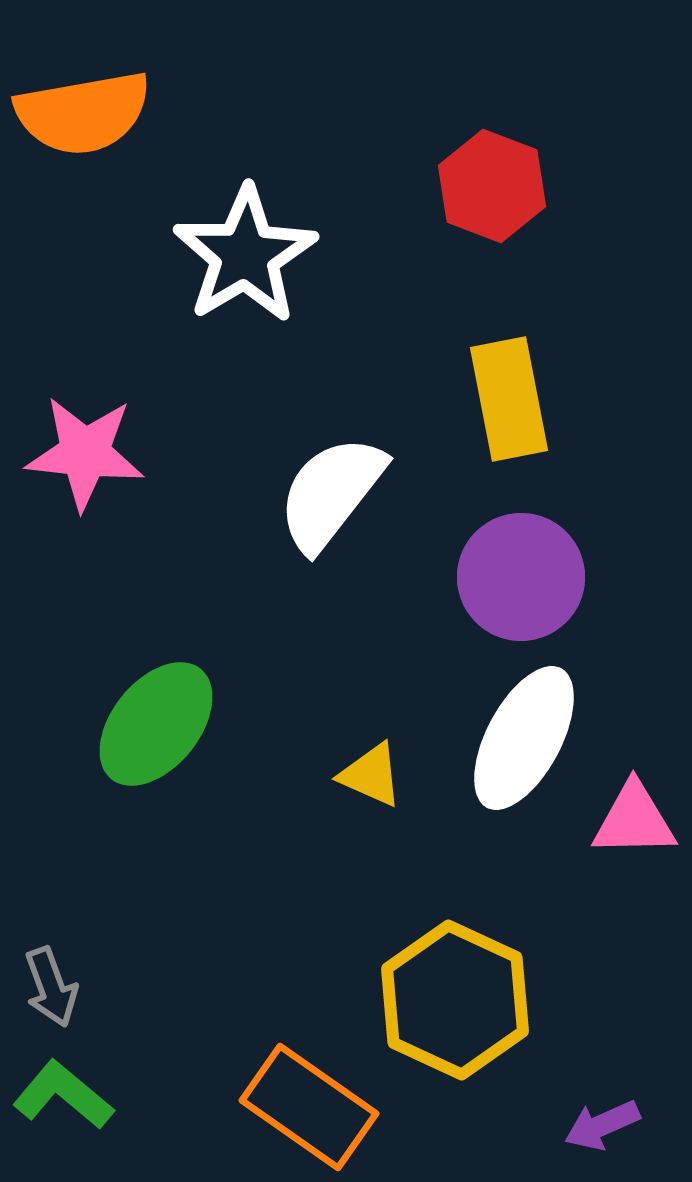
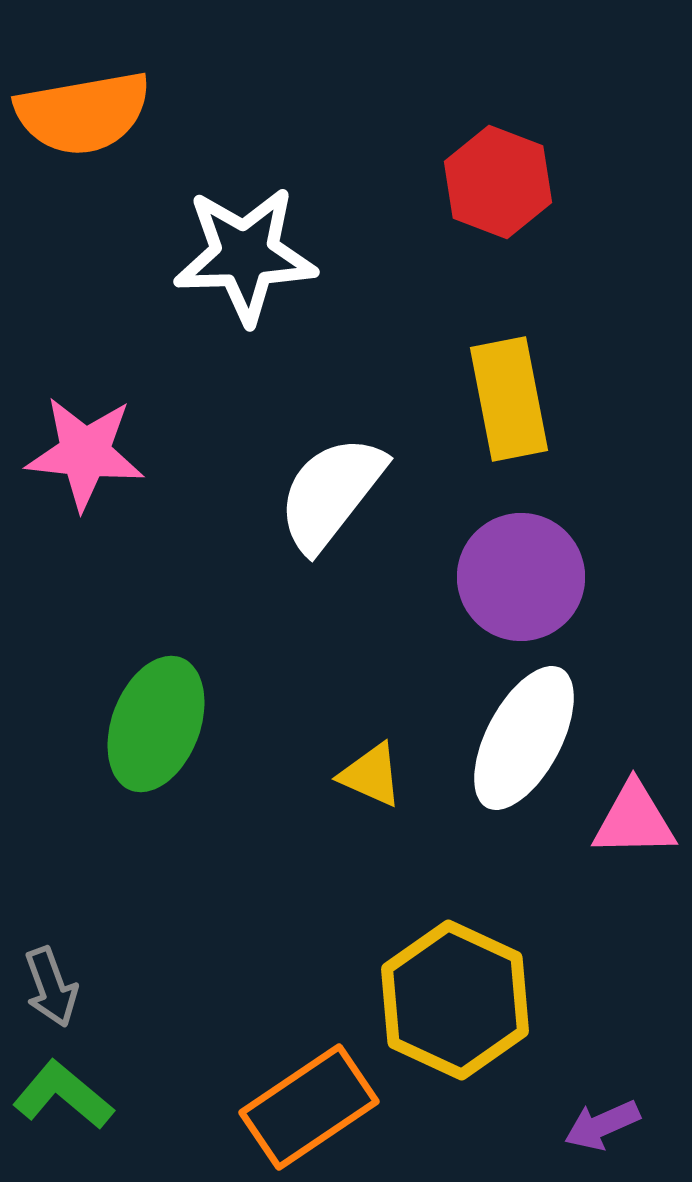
red hexagon: moved 6 px right, 4 px up
white star: rotated 29 degrees clockwise
green ellipse: rotated 18 degrees counterclockwise
orange rectangle: rotated 69 degrees counterclockwise
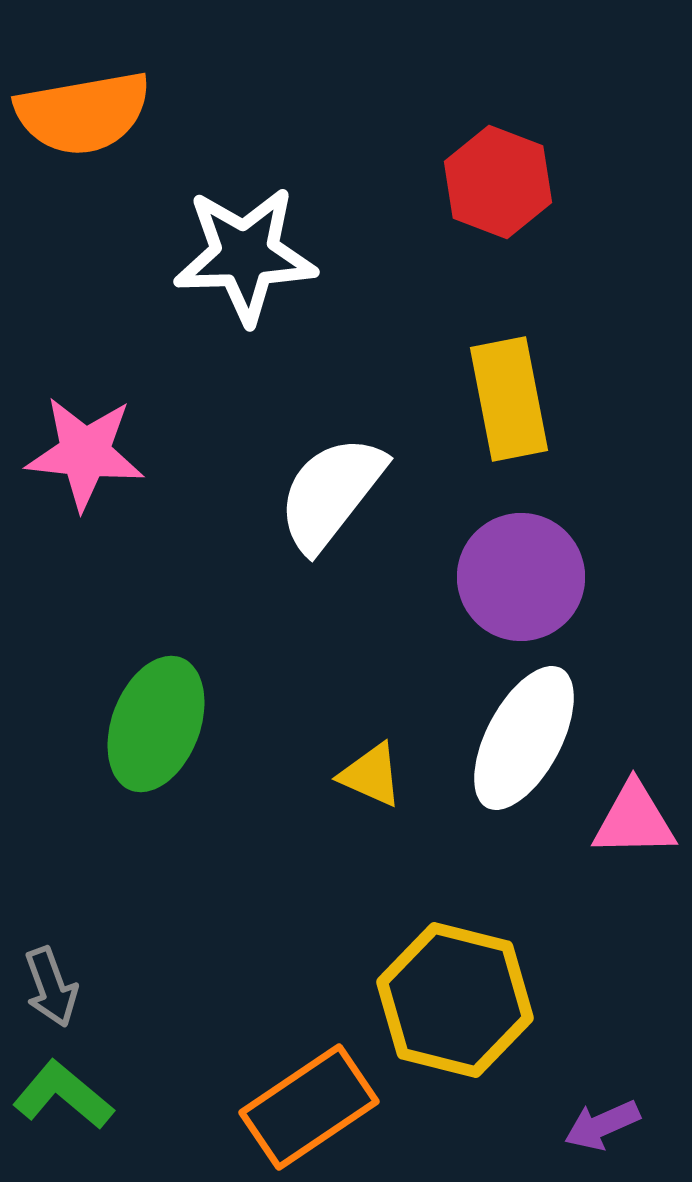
yellow hexagon: rotated 11 degrees counterclockwise
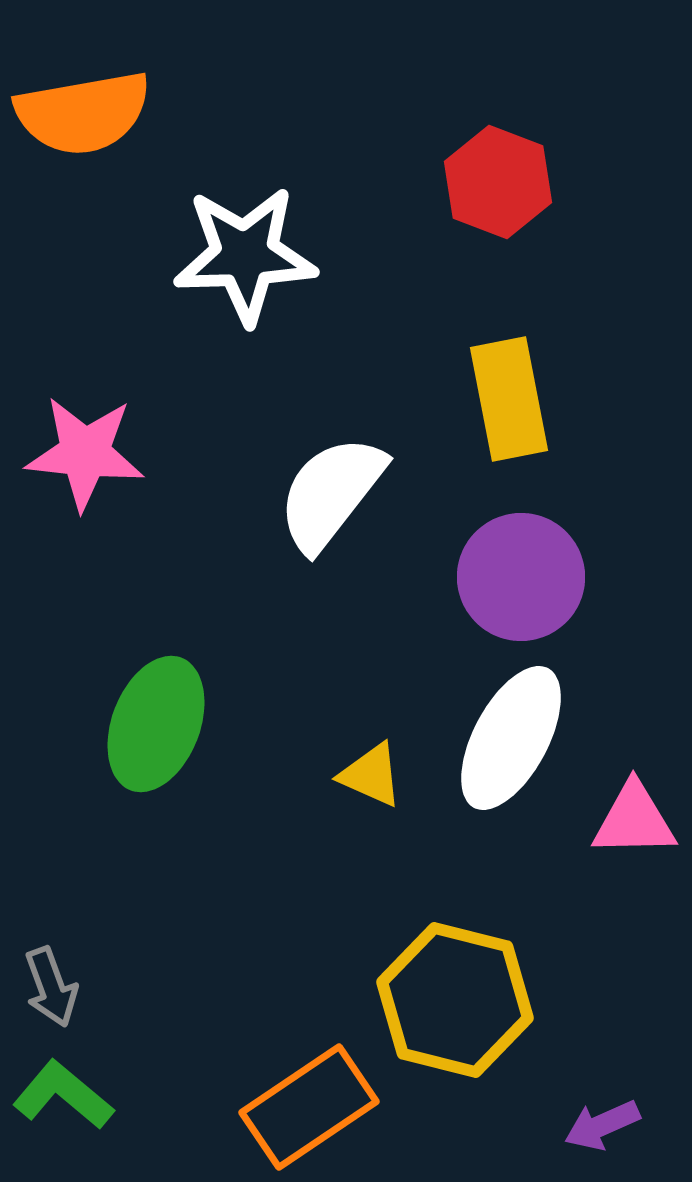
white ellipse: moved 13 px left
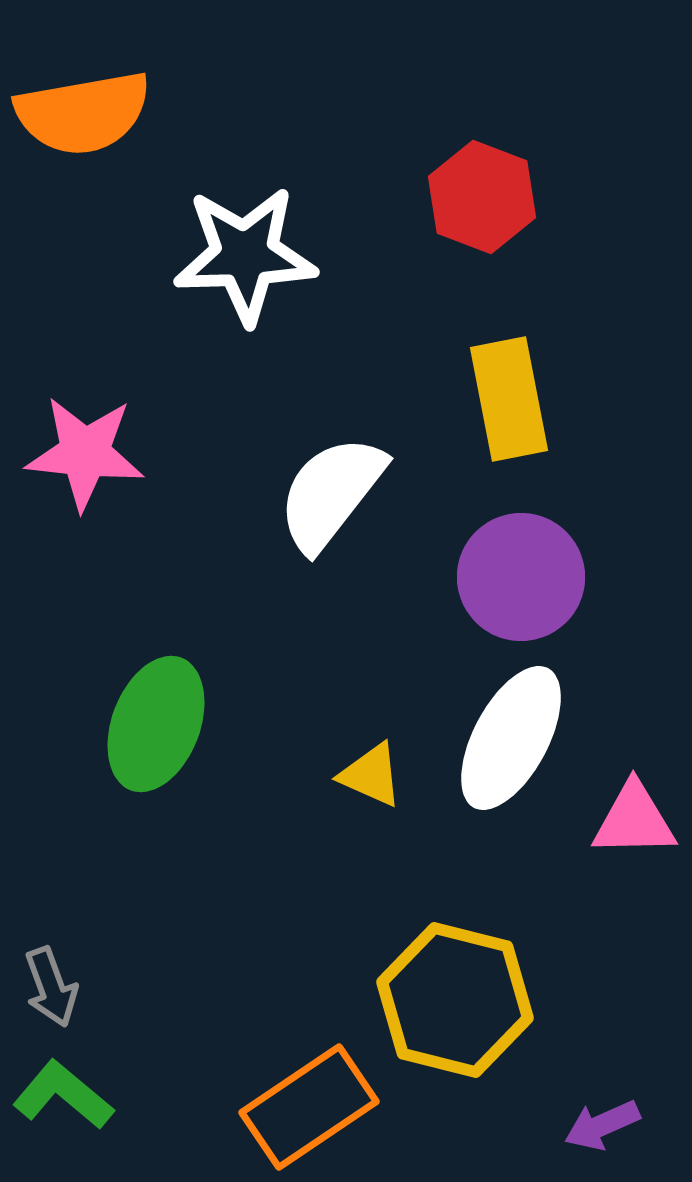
red hexagon: moved 16 px left, 15 px down
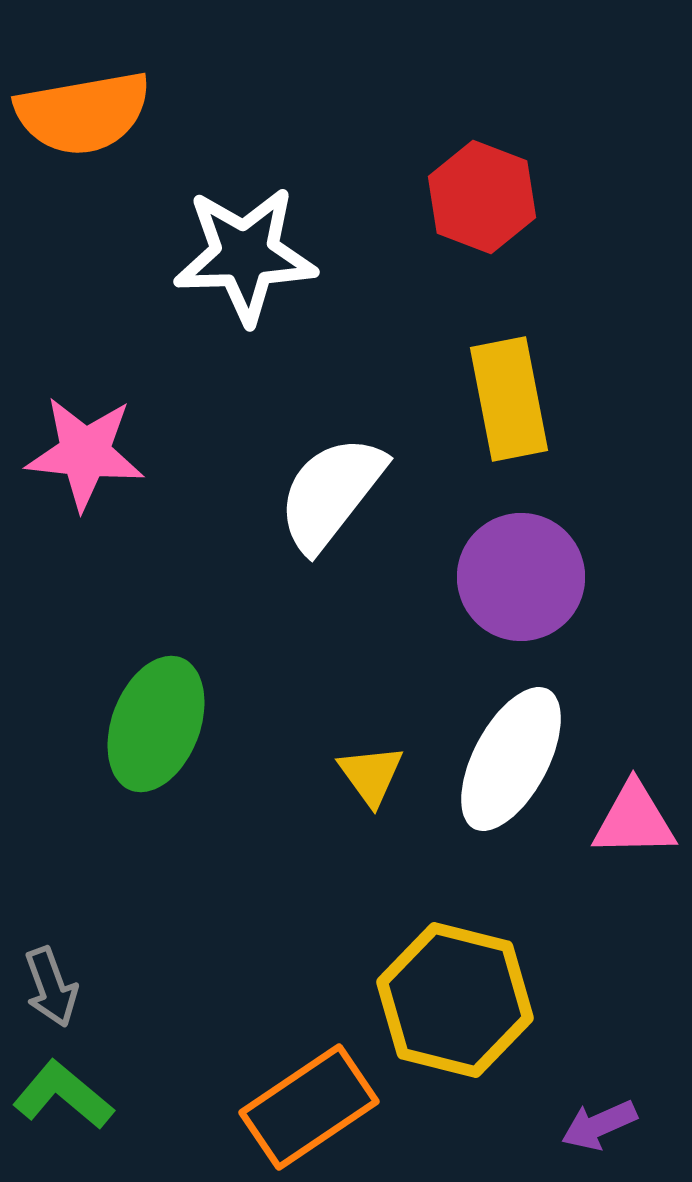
white ellipse: moved 21 px down
yellow triangle: rotated 30 degrees clockwise
purple arrow: moved 3 px left
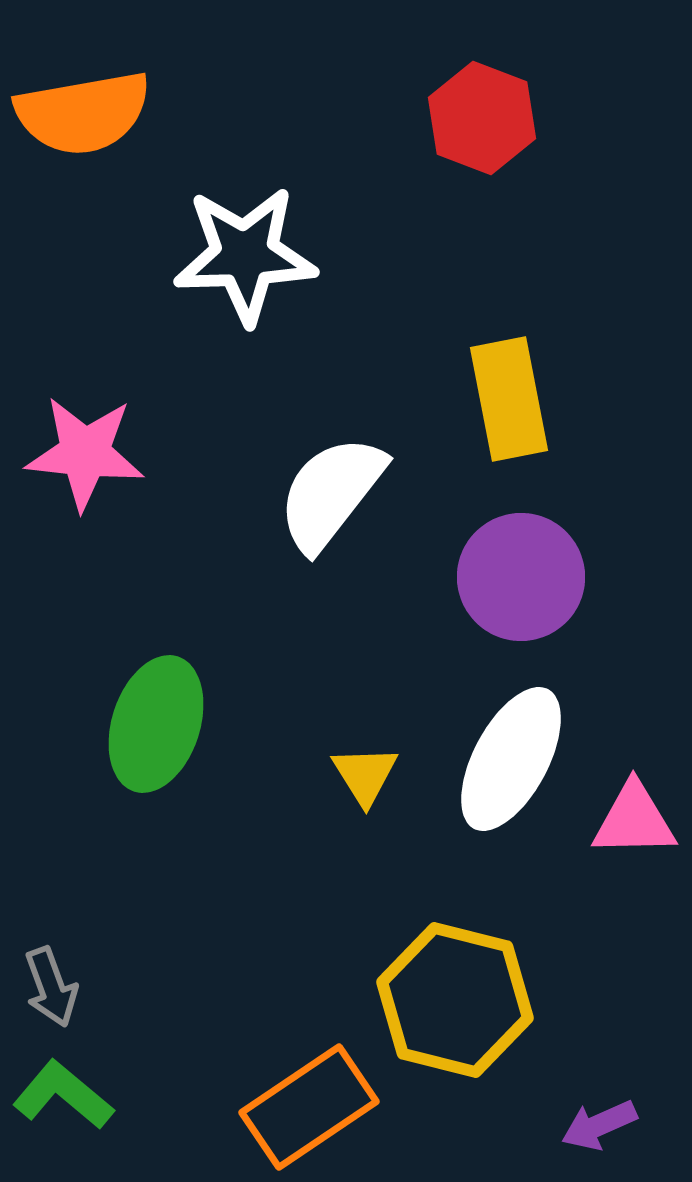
red hexagon: moved 79 px up
green ellipse: rotated 3 degrees counterclockwise
yellow triangle: moved 6 px left; rotated 4 degrees clockwise
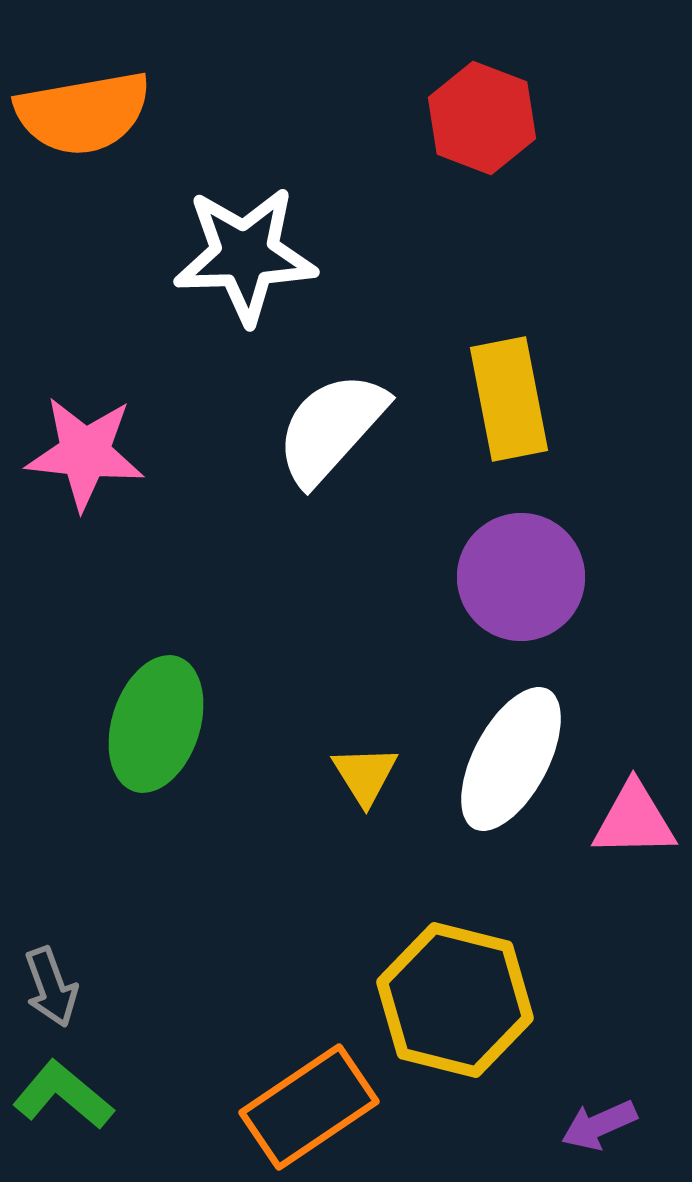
white semicircle: moved 65 px up; rotated 4 degrees clockwise
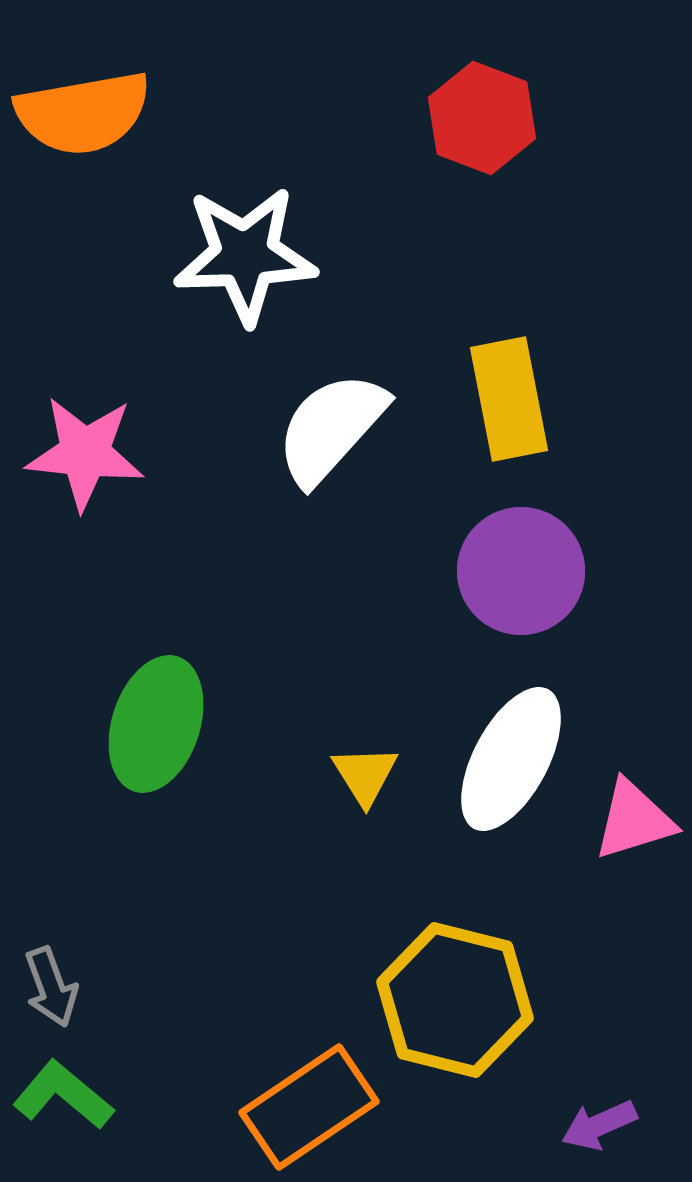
purple circle: moved 6 px up
pink triangle: rotated 16 degrees counterclockwise
